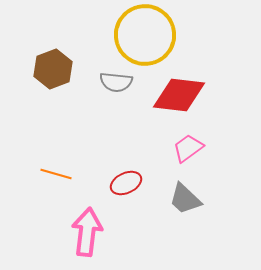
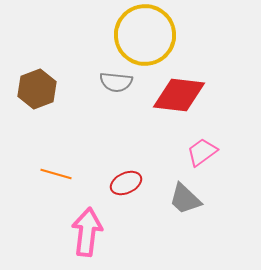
brown hexagon: moved 16 px left, 20 px down
pink trapezoid: moved 14 px right, 4 px down
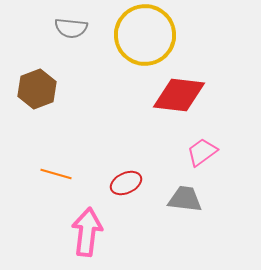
gray semicircle: moved 45 px left, 54 px up
gray trapezoid: rotated 144 degrees clockwise
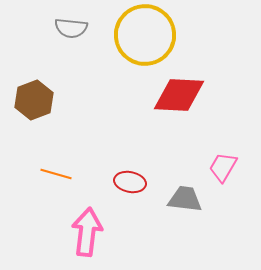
brown hexagon: moved 3 px left, 11 px down
red diamond: rotated 4 degrees counterclockwise
pink trapezoid: moved 21 px right, 15 px down; rotated 24 degrees counterclockwise
red ellipse: moved 4 px right, 1 px up; rotated 36 degrees clockwise
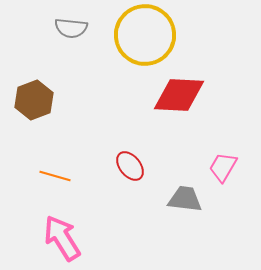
orange line: moved 1 px left, 2 px down
red ellipse: moved 16 px up; rotated 40 degrees clockwise
pink arrow: moved 25 px left, 6 px down; rotated 39 degrees counterclockwise
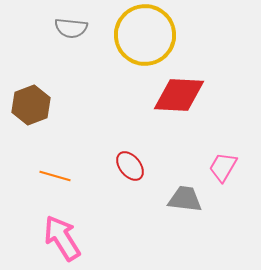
brown hexagon: moved 3 px left, 5 px down
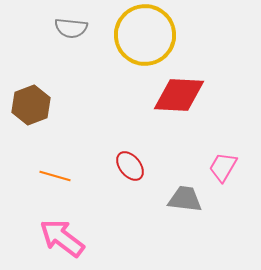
pink arrow: rotated 21 degrees counterclockwise
